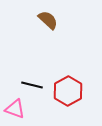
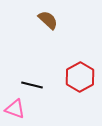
red hexagon: moved 12 px right, 14 px up
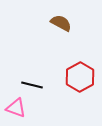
brown semicircle: moved 13 px right, 3 px down; rotated 15 degrees counterclockwise
pink triangle: moved 1 px right, 1 px up
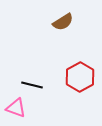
brown semicircle: moved 2 px right, 1 px up; rotated 120 degrees clockwise
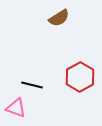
brown semicircle: moved 4 px left, 4 px up
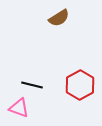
red hexagon: moved 8 px down
pink triangle: moved 3 px right
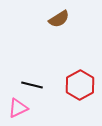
brown semicircle: moved 1 px down
pink triangle: moved 1 px left; rotated 45 degrees counterclockwise
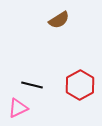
brown semicircle: moved 1 px down
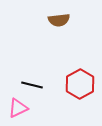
brown semicircle: rotated 25 degrees clockwise
red hexagon: moved 1 px up
